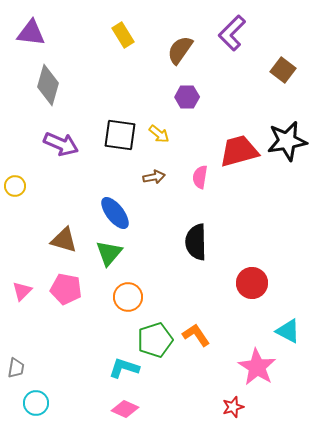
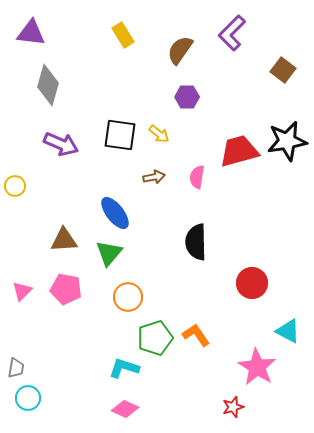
pink semicircle: moved 3 px left
brown triangle: rotated 20 degrees counterclockwise
green pentagon: moved 2 px up
cyan circle: moved 8 px left, 5 px up
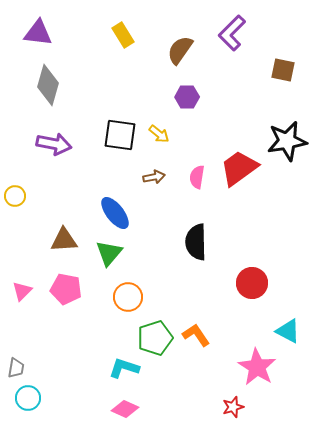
purple triangle: moved 7 px right
brown square: rotated 25 degrees counterclockwise
purple arrow: moved 7 px left; rotated 12 degrees counterclockwise
red trapezoid: moved 17 px down; rotated 21 degrees counterclockwise
yellow circle: moved 10 px down
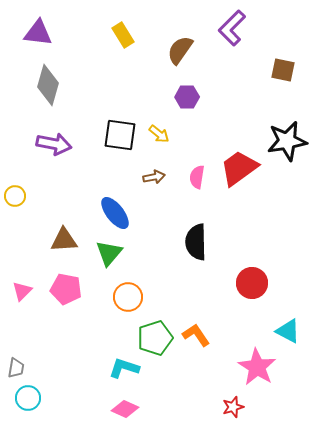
purple L-shape: moved 5 px up
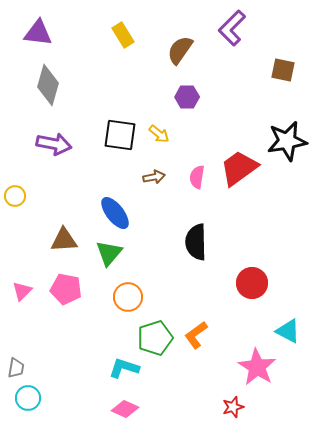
orange L-shape: rotated 92 degrees counterclockwise
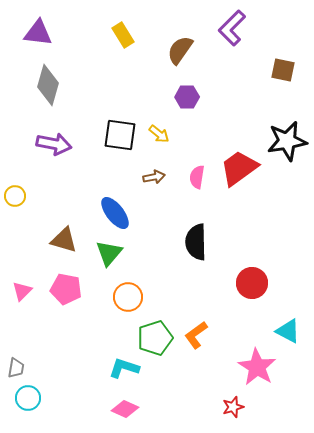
brown triangle: rotated 20 degrees clockwise
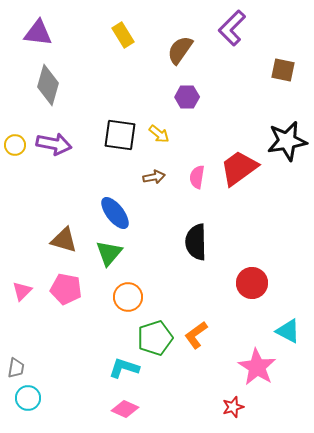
yellow circle: moved 51 px up
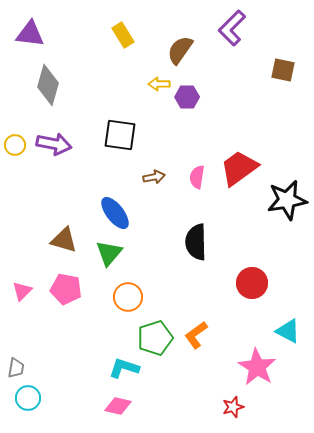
purple triangle: moved 8 px left, 1 px down
yellow arrow: moved 50 px up; rotated 140 degrees clockwise
black star: moved 59 px down
pink diamond: moved 7 px left, 3 px up; rotated 12 degrees counterclockwise
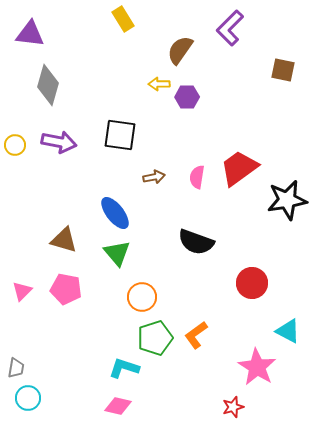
purple L-shape: moved 2 px left
yellow rectangle: moved 16 px up
purple arrow: moved 5 px right, 2 px up
black semicircle: rotated 69 degrees counterclockwise
green triangle: moved 8 px right; rotated 20 degrees counterclockwise
orange circle: moved 14 px right
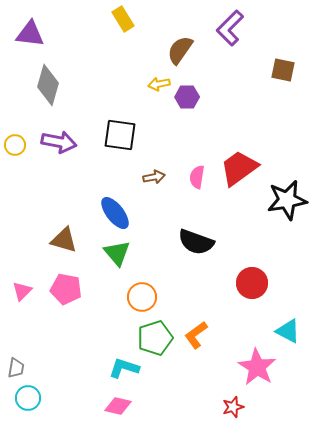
yellow arrow: rotated 10 degrees counterclockwise
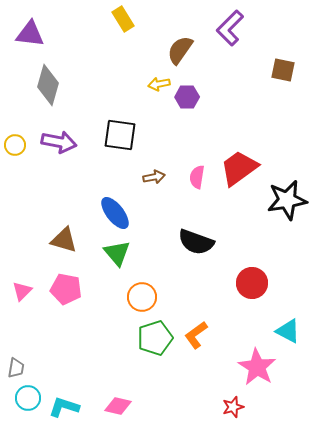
cyan L-shape: moved 60 px left, 39 px down
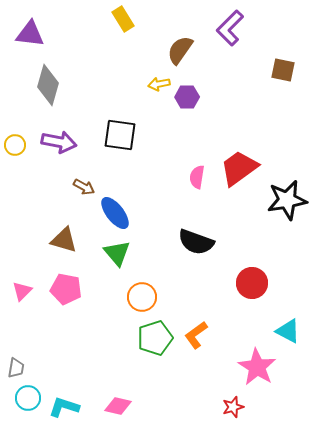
brown arrow: moved 70 px left, 10 px down; rotated 40 degrees clockwise
